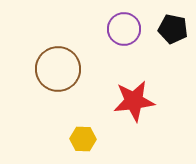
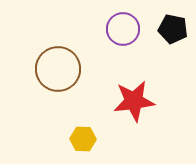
purple circle: moved 1 px left
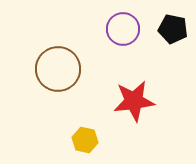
yellow hexagon: moved 2 px right, 1 px down; rotated 10 degrees clockwise
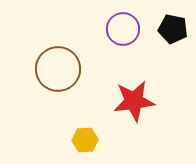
yellow hexagon: rotated 15 degrees counterclockwise
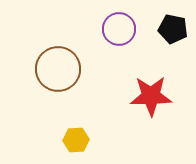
purple circle: moved 4 px left
red star: moved 17 px right, 5 px up; rotated 6 degrees clockwise
yellow hexagon: moved 9 px left
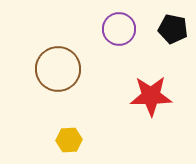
yellow hexagon: moved 7 px left
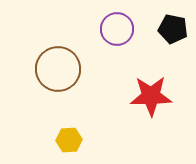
purple circle: moved 2 px left
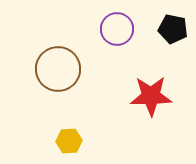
yellow hexagon: moved 1 px down
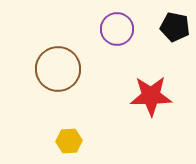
black pentagon: moved 2 px right, 2 px up
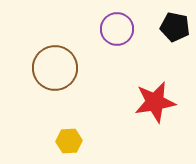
brown circle: moved 3 px left, 1 px up
red star: moved 4 px right, 6 px down; rotated 9 degrees counterclockwise
